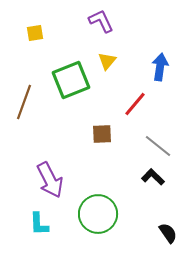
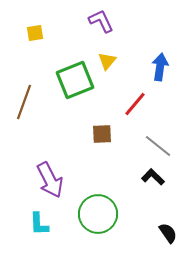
green square: moved 4 px right
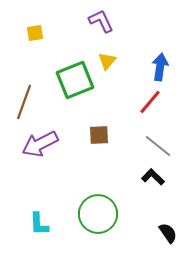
red line: moved 15 px right, 2 px up
brown square: moved 3 px left, 1 px down
purple arrow: moved 10 px left, 36 px up; rotated 90 degrees clockwise
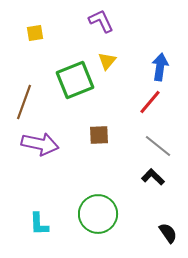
purple arrow: rotated 141 degrees counterclockwise
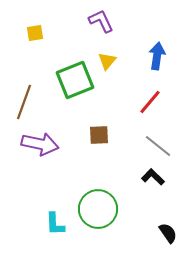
blue arrow: moved 3 px left, 11 px up
green circle: moved 5 px up
cyan L-shape: moved 16 px right
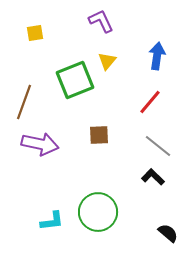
green circle: moved 3 px down
cyan L-shape: moved 3 px left, 3 px up; rotated 95 degrees counterclockwise
black semicircle: rotated 15 degrees counterclockwise
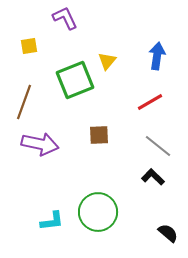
purple L-shape: moved 36 px left, 3 px up
yellow square: moved 6 px left, 13 px down
red line: rotated 20 degrees clockwise
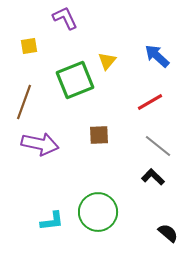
blue arrow: rotated 56 degrees counterclockwise
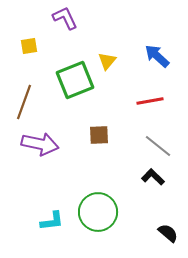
red line: moved 1 px up; rotated 20 degrees clockwise
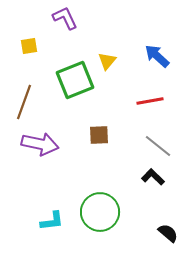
green circle: moved 2 px right
